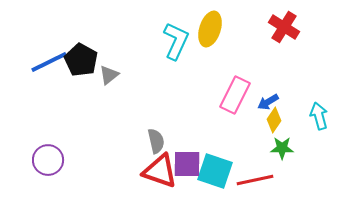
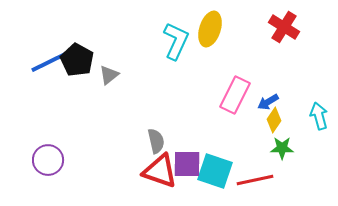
black pentagon: moved 4 px left
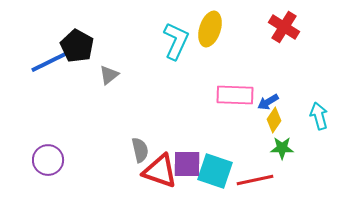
black pentagon: moved 14 px up
pink rectangle: rotated 66 degrees clockwise
gray semicircle: moved 16 px left, 9 px down
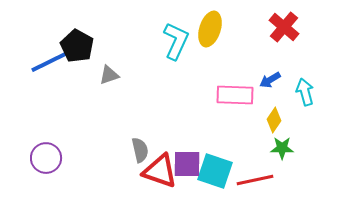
red cross: rotated 8 degrees clockwise
gray triangle: rotated 20 degrees clockwise
blue arrow: moved 2 px right, 22 px up
cyan arrow: moved 14 px left, 24 px up
purple circle: moved 2 px left, 2 px up
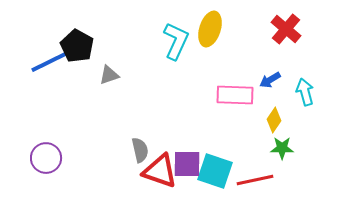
red cross: moved 2 px right, 2 px down
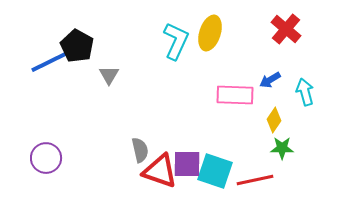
yellow ellipse: moved 4 px down
gray triangle: rotated 40 degrees counterclockwise
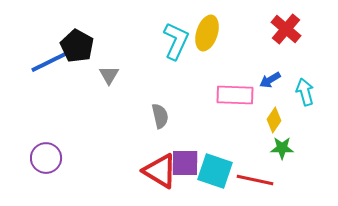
yellow ellipse: moved 3 px left
gray semicircle: moved 20 px right, 34 px up
purple square: moved 2 px left, 1 px up
red triangle: rotated 12 degrees clockwise
red line: rotated 24 degrees clockwise
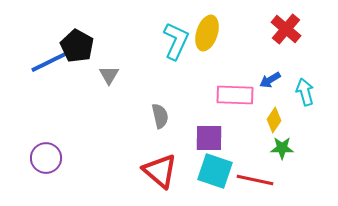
purple square: moved 24 px right, 25 px up
red triangle: rotated 9 degrees clockwise
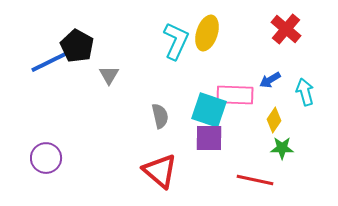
cyan square: moved 6 px left, 61 px up
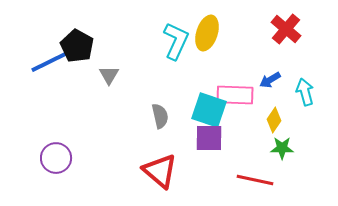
purple circle: moved 10 px right
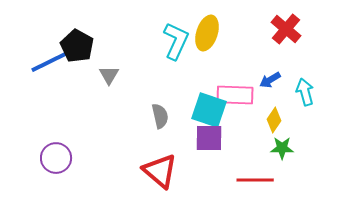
red line: rotated 12 degrees counterclockwise
